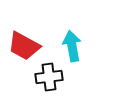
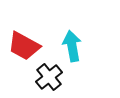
black cross: rotated 32 degrees counterclockwise
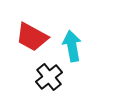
red trapezoid: moved 8 px right, 9 px up
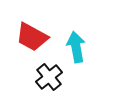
cyan arrow: moved 4 px right, 1 px down
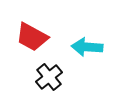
cyan arrow: moved 11 px right; rotated 76 degrees counterclockwise
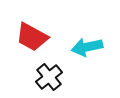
cyan arrow: rotated 16 degrees counterclockwise
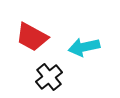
cyan arrow: moved 3 px left
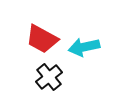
red trapezoid: moved 10 px right, 2 px down
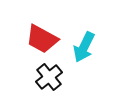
cyan arrow: rotated 52 degrees counterclockwise
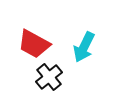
red trapezoid: moved 8 px left, 5 px down
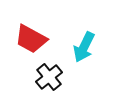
red trapezoid: moved 3 px left, 5 px up
